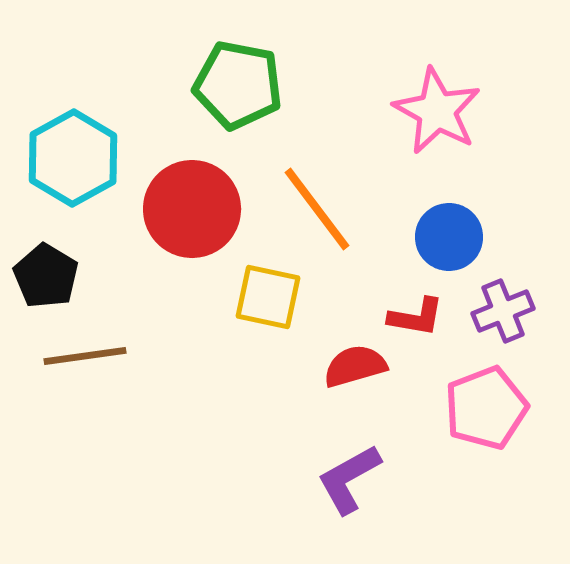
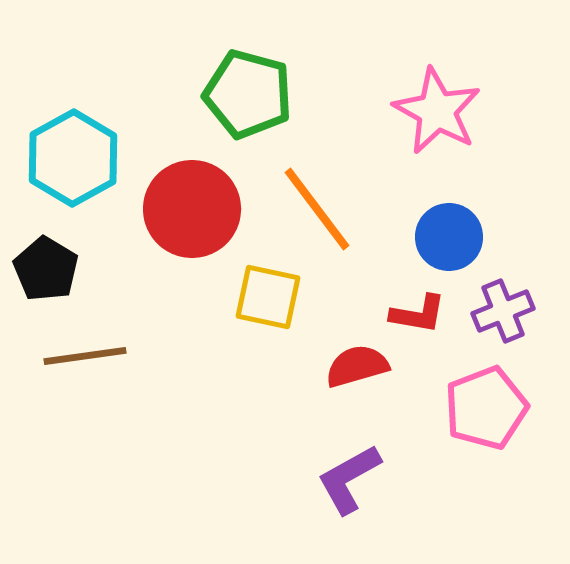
green pentagon: moved 10 px right, 9 px down; rotated 4 degrees clockwise
black pentagon: moved 7 px up
red L-shape: moved 2 px right, 3 px up
red semicircle: moved 2 px right
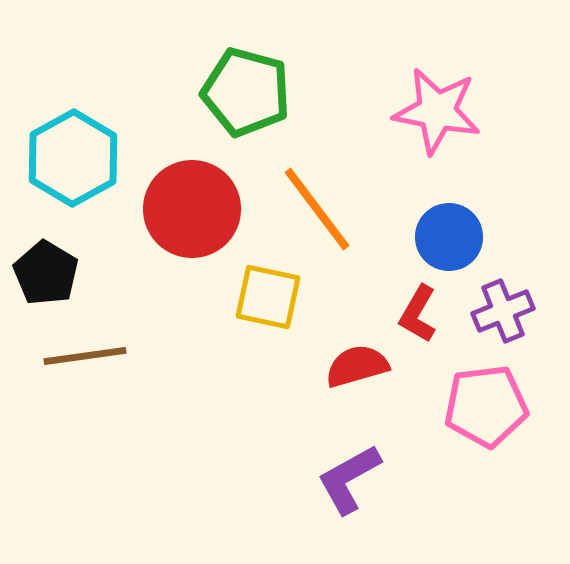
green pentagon: moved 2 px left, 2 px up
pink star: rotated 18 degrees counterclockwise
black pentagon: moved 4 px down
red L-shape: rotated 110 degrees clockwise
pink pentagon: moved 2 px up; rotated 14 degrees clockwise
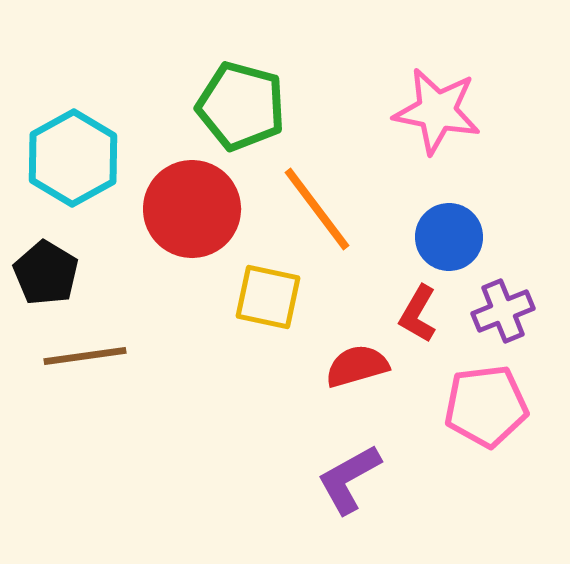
green pentagon: moved 5 px left, 14 px down
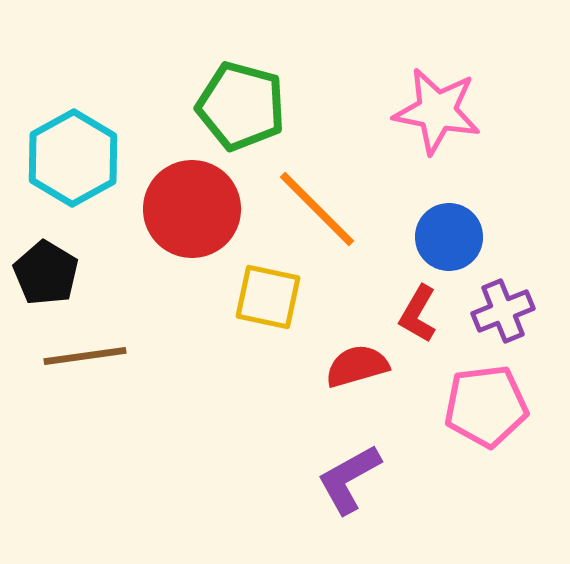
orange line: rotated 8 degrees counterclockwise
